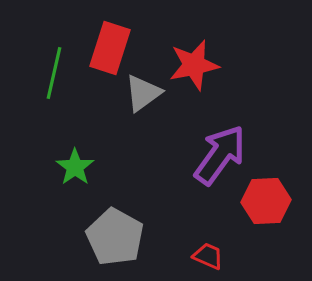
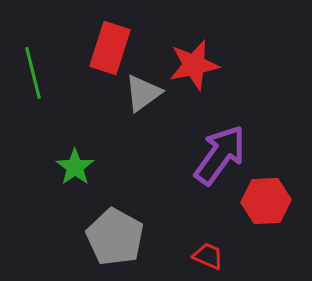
green line: moved 21 px left; rotated 27 degrees counterclockwise
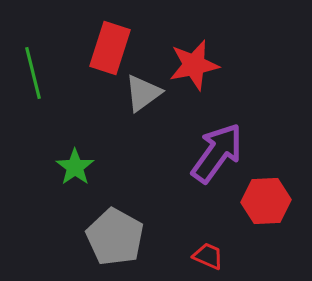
purple arrow: moved 3 px left, 2 px up
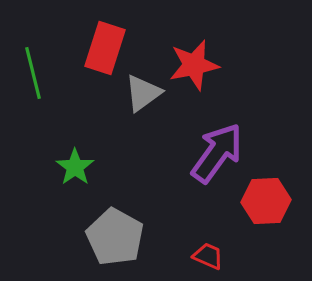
red rectangle: moved 5 px left
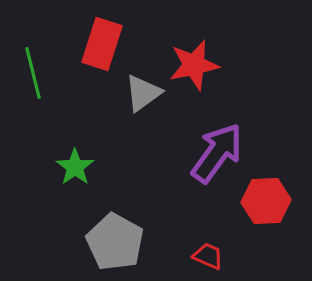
red rectangle: moved 3 px left, 4 px up
gray pentagon: moved 5 px down
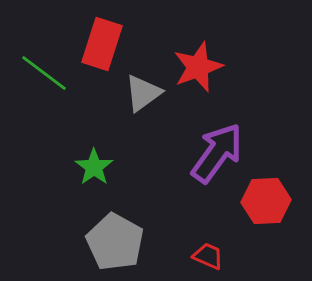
red star: moved 4 px right, 2 px down; rotated 9 degrees counterclockwise
green line: moved 11 px right; rotated 39 degrees counterclockwise
green star: moved 19 px right
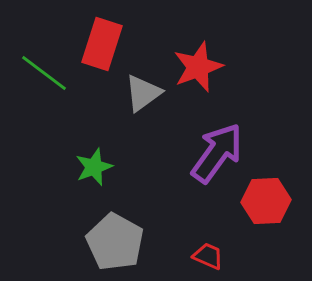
green star: rotated 15 degrees clockwise
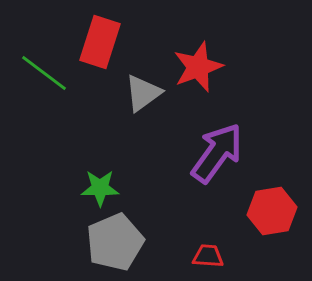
red rectangle: moved 2 px left, 2 px up
green star: moved 6 px right, 21 px down; rotated 21 degrees clockwise
red hexagon: moved 6 px right, 10 px down; rotated 6 degrees counterclockwise
gray pentagon: rotated 20 degrees clockwise
red trapezoid: rotated 20 degrees counterclockwise
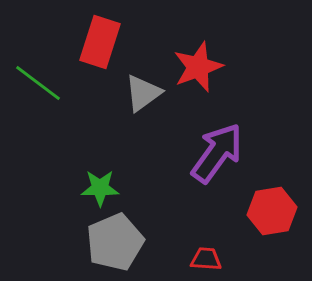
green line: moved 6 px left, 10 px down
red trapezoid: moved 2 px left, 3 px down
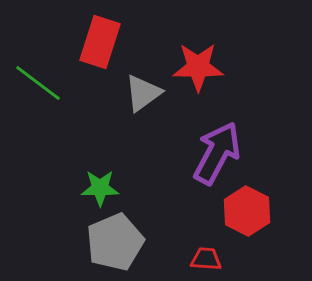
red star: rotated 21 degrees clockwise
purple arrow: rotated 8 degrees counterclockwise
red hexagon: moved 25 px left; rotated 24 degrees counterclockwise
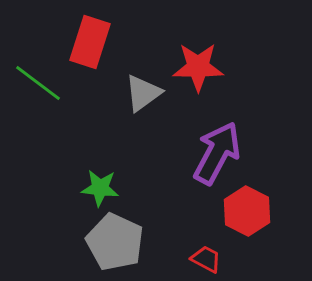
red rectangle: moved 10 px left
green star: rotated 6 degrees clockwise
gray pentagon: rotated 24 degrees counterclockwise
red trapezoid: rotated 24 degrees clockwise
